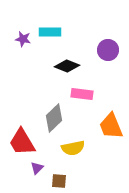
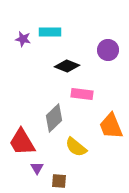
yellow semicircle: moved 3 px right, 1 px up; rotated 50 degrees clockwise
purple triangle: rotated 16 degrees counterclockwise
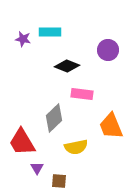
yellow semicircle: rotated 50 degrees counterclockwise
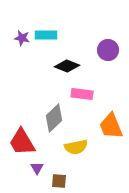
cyan rectangle: moved 4 px left, 3 px down
purple star: moved 1 px left, 1 px up
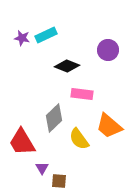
cyan rectangle: rotated 25 degrees counterclockwise
orange trapezoid: moved 2 px left; rotated 28 degrees counterclockwise
yellow semicircle: moved 3 px right, 8 px up; rotated 65 degrees clockwise
purple triangle: moved 5 px right
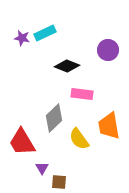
cyan rectangle: moved 1 px left, 2 px up
orange trapezoid: rotated 40 degrees clockwise
brown square: moved 1 px down
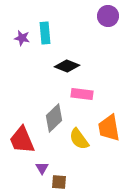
cyan rectangle: rotated 70 degrees counterclockwise
purple circle: moved 34 px up
orange trapezoid: moved 2 px down
red trapezoid: moved 2 px up; rotated 8 degrees clockwise
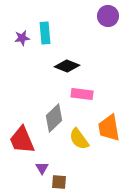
purple star: rotated 21 degrees counterclockwise
